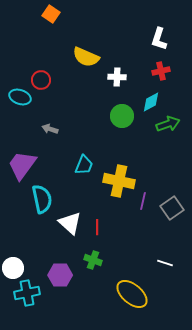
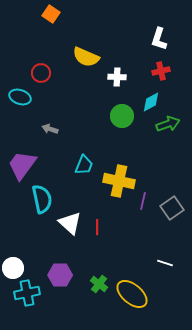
red circle: moved 7 px up
green cross: moved 6 px right, 24 px down; rotated 18 degrees clockwise
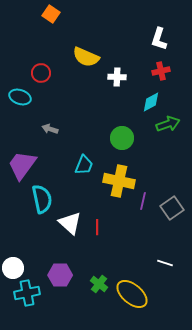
green circle: moved 22 px down
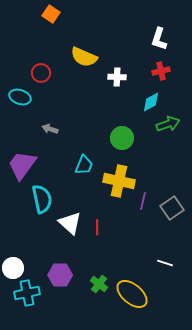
yellow semicircle: moved 2 px left
